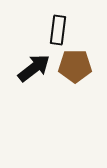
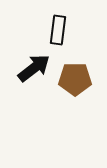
brown pentagon: moved 13 px down
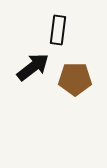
black arrow: moved 1 px left, 1 px up
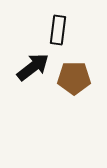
brown pentagon: moved 1 px left, 1 px up
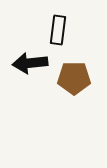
black arrow: moved 3 px left, 4 px up; rotated 148 degrees counterclockwise
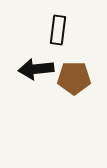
black arrow: moved 6 px right, 6 px down
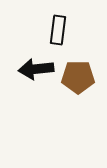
brown pentagon: moved 4 px right, 1 px up
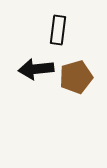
brown pentagon: moved 2 px left; rotated 16 degrees counterclockwise
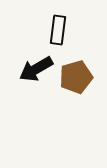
black arrow: rotated 24 degrees counterclockwise
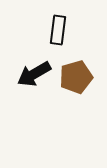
black arrow: moved 2 px left, 5 px down
